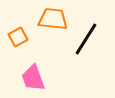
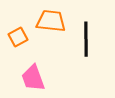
orange trapezoid: moved 2 px left, 2 px down
black line: rotated 32 degrees counterclockwise
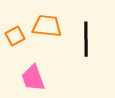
orange trapezoid: moved 4 px left, 5 px down
orange square: moved 3 px left, 1 px up
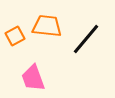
black line: rotated 40 degrees clockwise
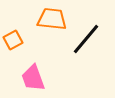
orange trapezoid: moved 5 px right, 7 px up
orange square: moved 2 px left, 4 px down
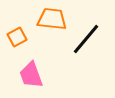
orange square: moved 4 px right, 3 px up
pink trapezoid: moved 2 px left, 3 px up
